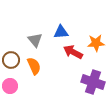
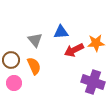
red arrow: moved 1 px right, 2 px up; rotated 54 degrees counterclockwise
pink circle: moved 4 px right, 3 px up
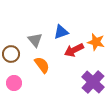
blue triangle: rotated 14 degrees counterclockwise
orange star: moved 1 px up; rotated 18 degrees clockwise
brown circle: moved 6 px up
orange semicircle: moved 8 px right, 1 px up; rotated 12 degrees counterclockwise
purple cross: rotated 25 degrees clockwise
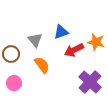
purple cross: moved 3 px left
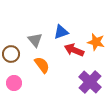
red arrow: rotated 48 degrees clockwise
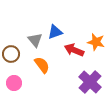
blue triangle: moved 6 px left
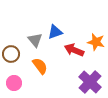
orange semicircle: moved 2 px left, 1 px down
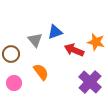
orange semicircle: moved 1 px right, 6 px down
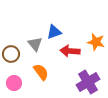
blue triangle: moved 1 px left
gray triangle: moved 4 px down
red arrow: moved 4 px left, 1 px down; rotated 18 degrees counterclockwise
purple cross: moved 2 px left; rotated 15 degrees clockwise
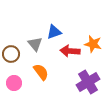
orange star: moved 3 px left, 2 px down
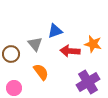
blue triangle: moved 1 px right, 1 px up
pink circle: moved 5 px down
